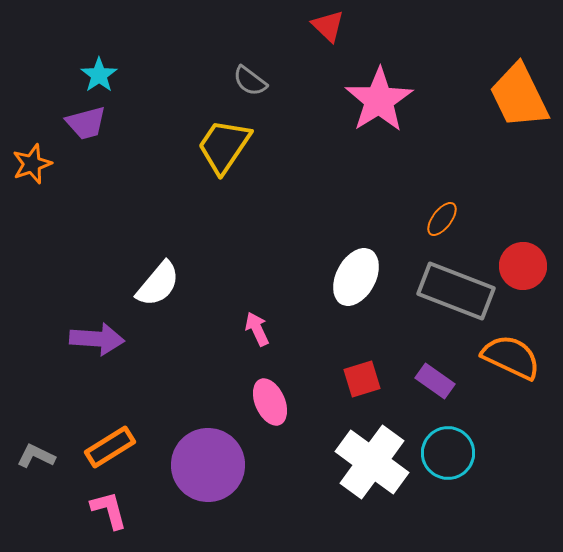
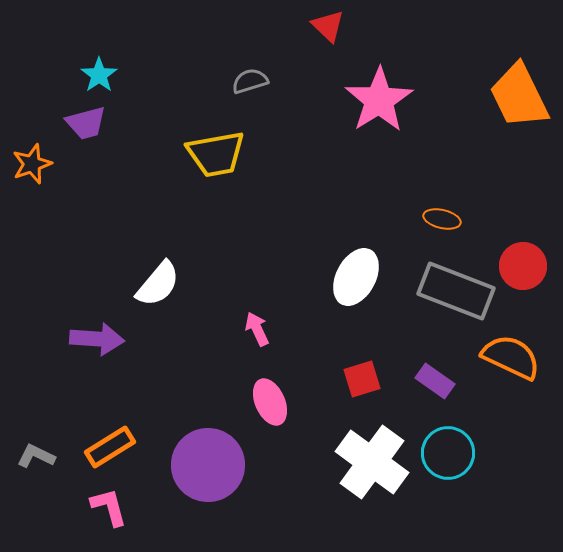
gray semicircle: rotated 126 degrees clockwise
yellow trapezoid: moved 8 px left, 8 px down; rotated 134 degrees counterclockwise
orange ellipse: rotated 66 degrees clockwise
pink L-shape: moved 3 px up
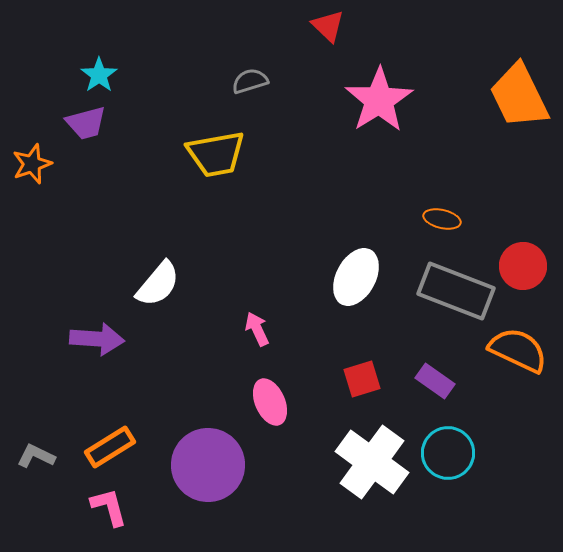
orange semicircle: moved 7 px right, 7 px up
